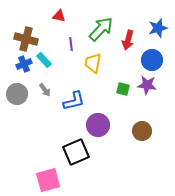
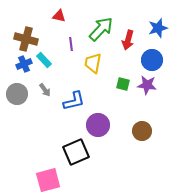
green square: moved 5 px up
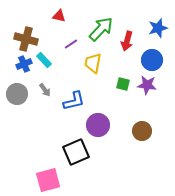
red arrow: moved 1 px left, 1 px down
purple line: rotated 64 degrees clockwise
